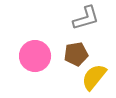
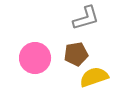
pink circle: moved 2 px down
yellow semicircle: rotated 32 degrees clockwise
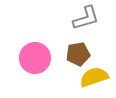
brown pentagon: moved 2 px right
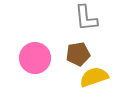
gray L-shape: rotated 100 degrees clockwise
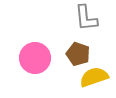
brown pentagon: rotated 30 degrees clockwise
